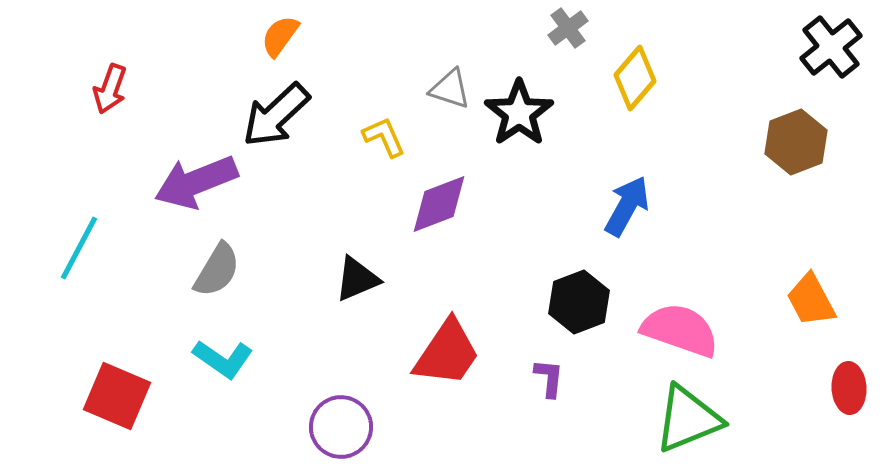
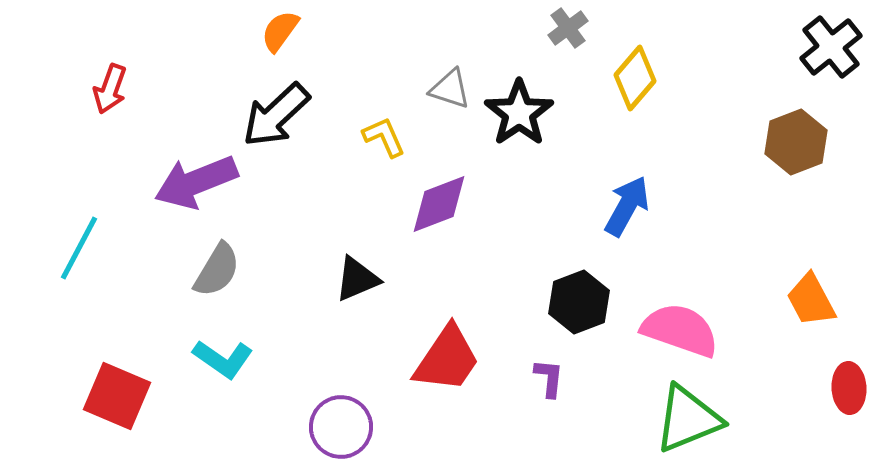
orange semicircle: moved 5 px up
red trapezoid: moved 6 px down
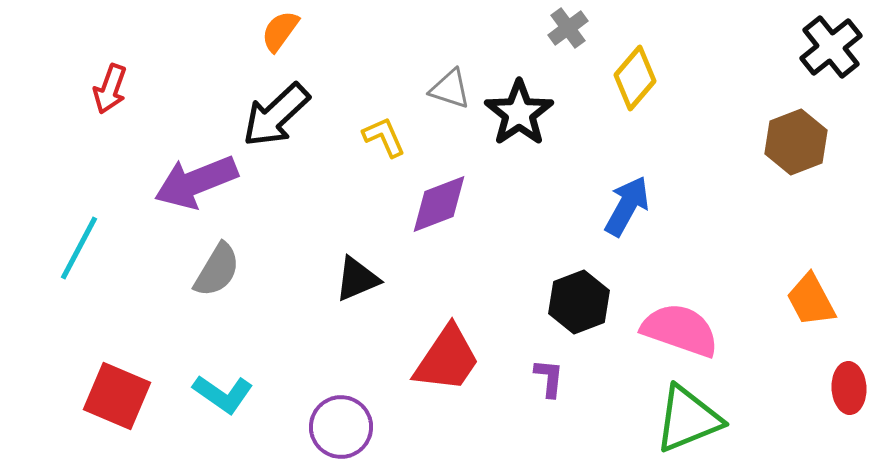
cyan L-shape: moved 35 px down
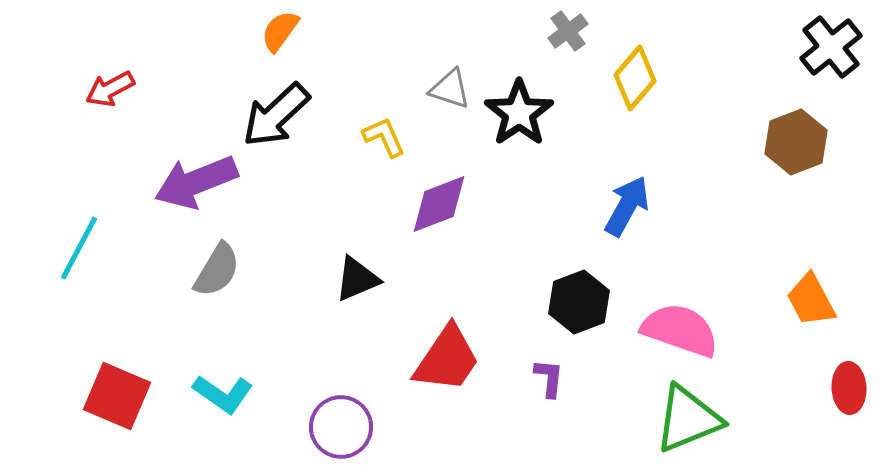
gray cross: moved 3 px down
red arrow: rotated 42 degrees clockwise
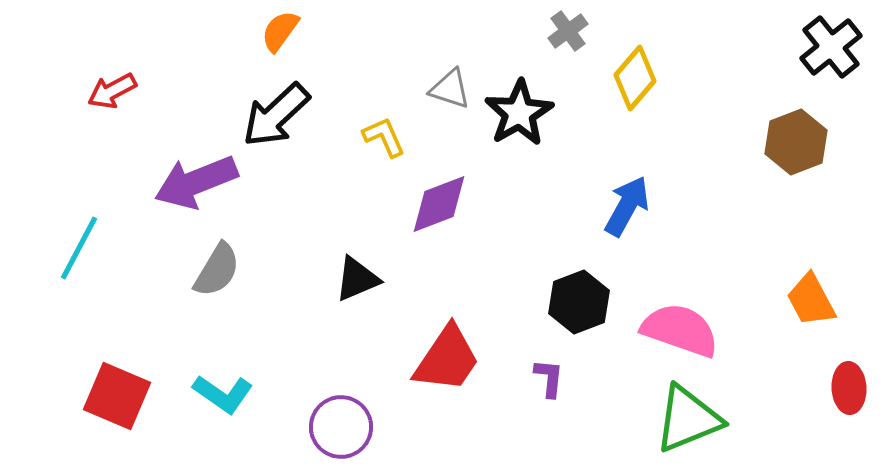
red arrow: moved 2 px right, 2 px down
black star: rotated 4 degrees clockwise
